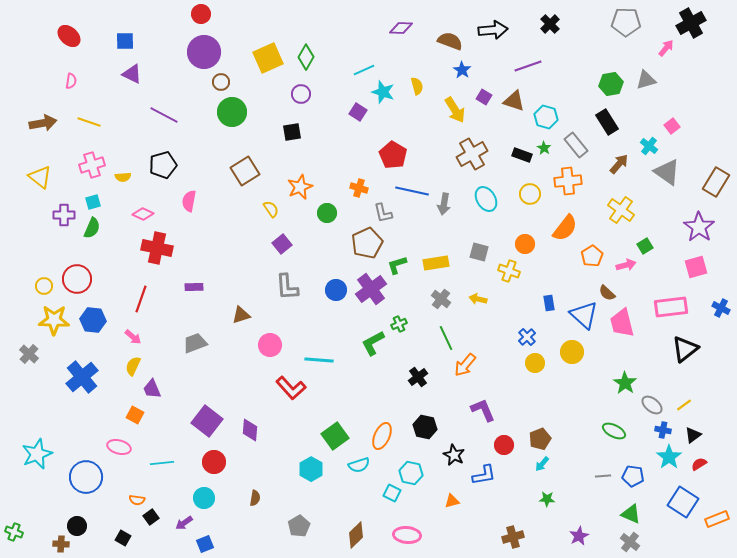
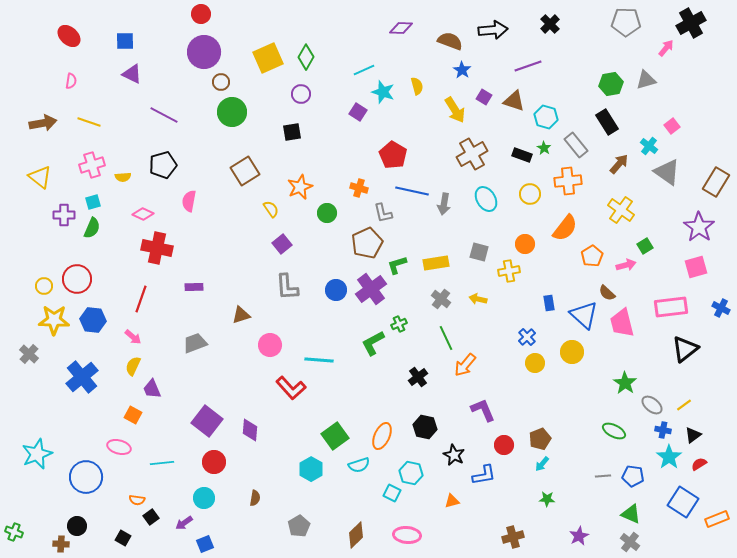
yellow cross at (509, 271): rotated 30 degrees counterclockwise
orange square at (135, 415): moved 2 px left
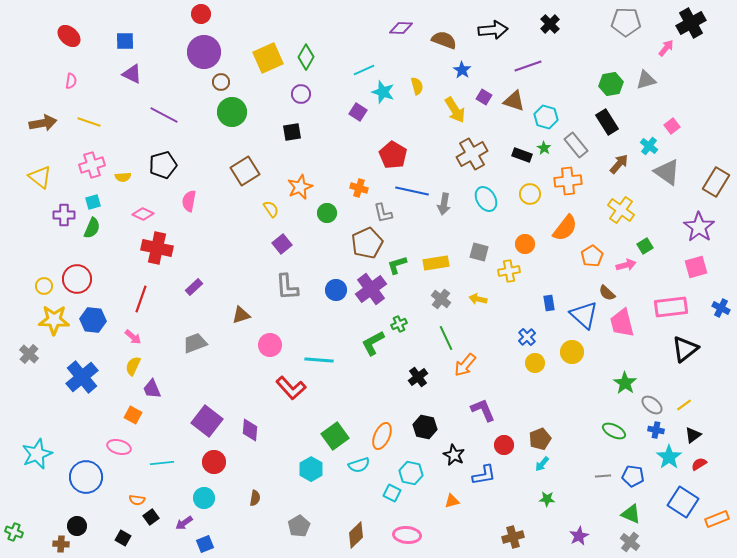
brown semicircle at (450, 41): moved 6 px left, 1 px up
purple rectangle at (194, 287): rotated 42 degrees counterclockwise
blue cross at (663, 430): moved 7 px left
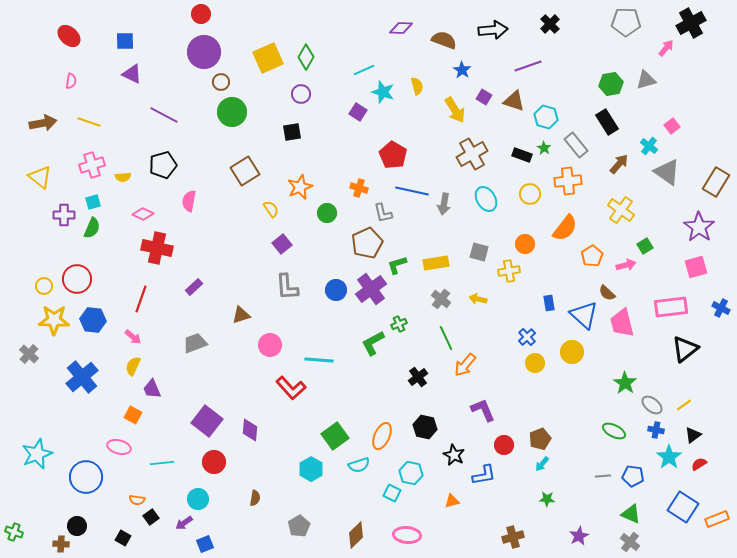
cyan circle at (204, 498): moved 6 px left, 1 px down
blue square at (683, 502): moved 5 px down
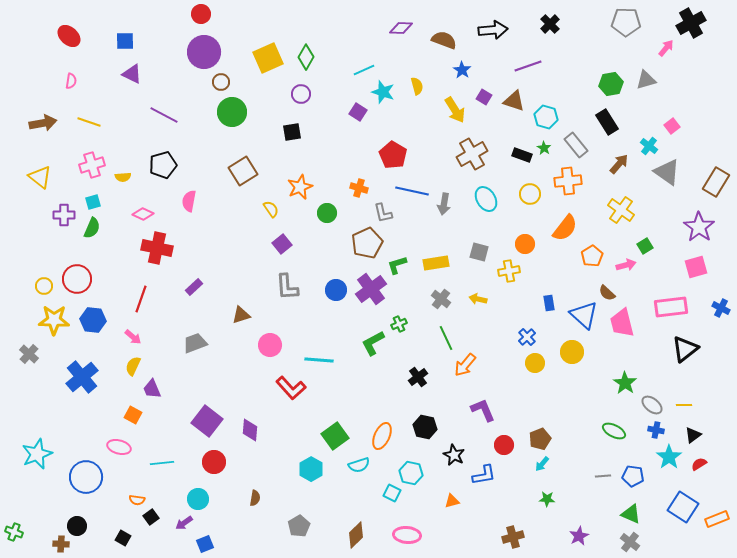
brown square at (245, 171): moved 2 px left
yellow line at (684, 405): rotated 35 degrees clockwise
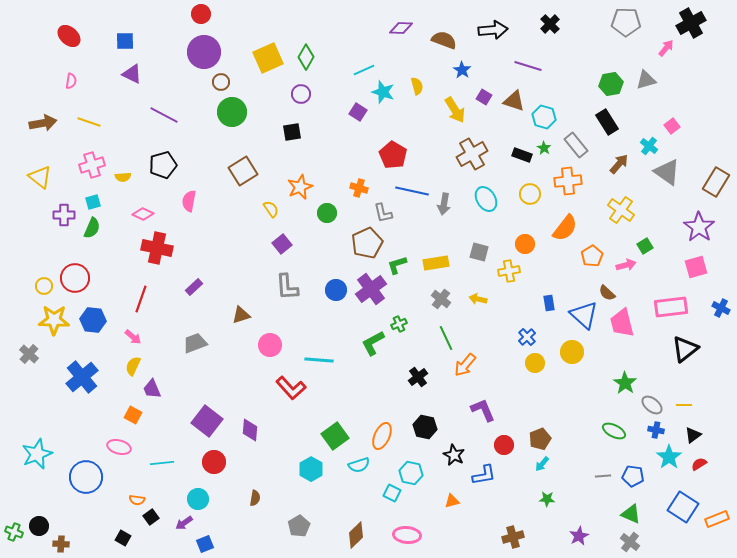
purple line at (528, 66): rotated 36 degrees clockwise
cyan hexagon at (546, 117): moved 2 px left
red circle at (77, 279): moved 2 px left, 1 px up
black circle at (77, 526): moved 38 px left
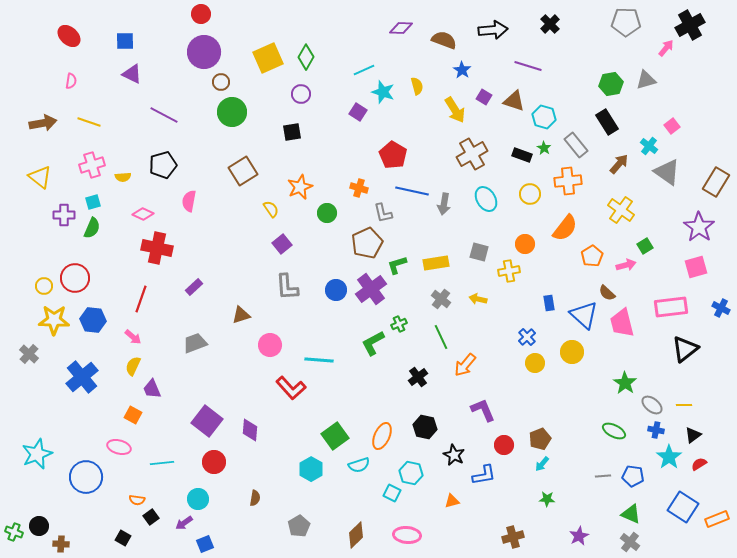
black cross at (691, 23): moved 1 px left, 2 px down
green line at (446, 338): moved 5 px left, 1 px up
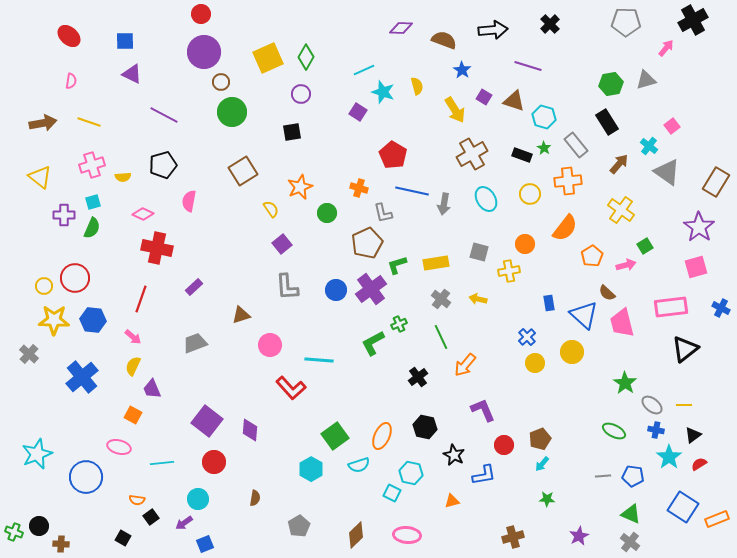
black cross at (690, 25): moved 3 px right, 5 px up
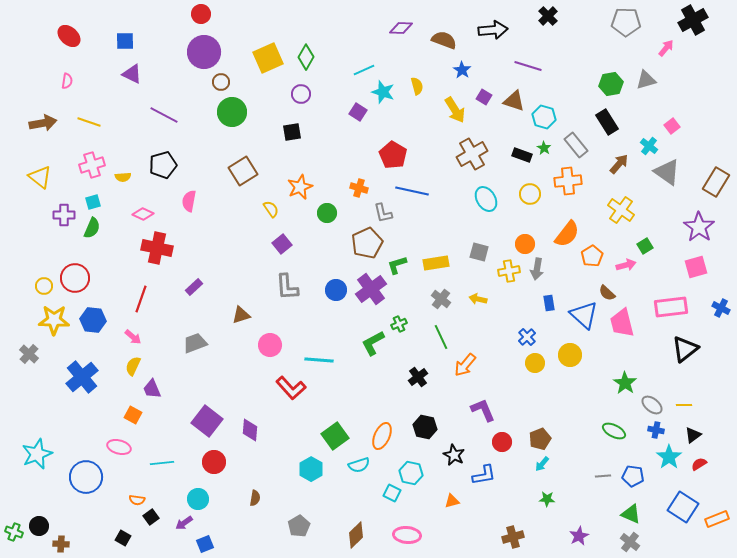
black cross at (550, 24): moved 2 px left, 8 px up
pink semicircle at (71, 81): moved 4 px left
gray arrow at (444, 204): moved 93 px right, 65 px down
orange semicircle at (565, 228): moved 2 px right, 6 px down
yellow circle at (572, 352): moved 2 px left, 3 px down
red circle at (504, 445): moved 2 px left, 3 px up
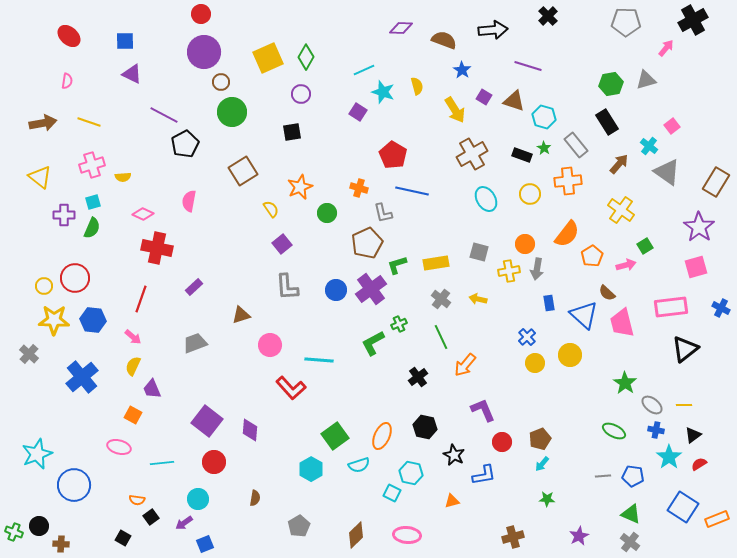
black pentagon at (163, 165): moved 22 px right, 21 px up; rotated 12 degrees counterclockwise
blue circle at (86, 477): moved 12 px left, 8 px down
